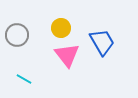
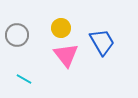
pink triangle: moved 1 px left
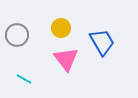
pink triangle: moved 4 px down
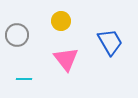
yellow circle: moved 7 px up
blue trapezoid: moved 8 px right
cyan line: rotated 28 degrees counterclockwise
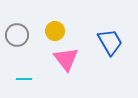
yellow circle: moved 6 px left, 10 px down
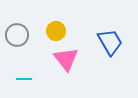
yellow circle: moved 1 px right
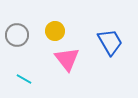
yellow circle: moved 1 px left
pink triangle: moved 1 px right
cyan line: rotated 28 degrees clockwise
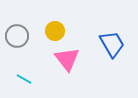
gray circle: moved 1 px down
blue trapezoid: moved 2 px right, 2 px down
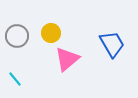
yellow circle: moved 4 px left, 2 px down
pink triangle: rotated 28 degrees clockwise
cyan line: moved 9 px left; rotated 21 degrees clockwise
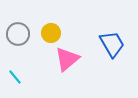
gray circle: moved 1 px right, 2 px up
cyan line: moved 2 px up
